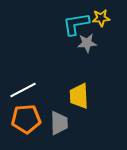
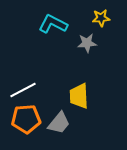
cyan L-shape: moved 23 px left; rotated 36 degrees clockwise
gray trapezoid: rotated 40 degrees clockwise
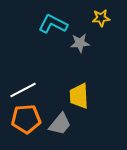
gray star: moved 7 px left
gray trapezoid: moved 1 px right, 1 px down
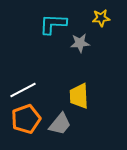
cyan L-shape: rotated 24 degrees counterclockwise
orange pentagon: rotated 16 degrees counterclockwise
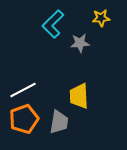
cyan L-shape: rotated 48 degrees counterclockwise
orange pentagon: moved 2 px left
gray trapezoid: moved 1 px left, 2 px up; rotated 30 degrees counterclockwise
